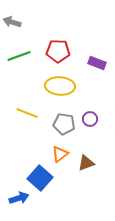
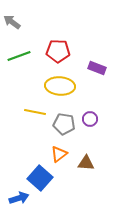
gray arrow: rotated 18 degrees clockwise
purple rectangle: moved 5 px down
yellow line: moved 8 px right, 1 px up; rotated 10 degrees counterclockwise
orange triangle: moved 1 px left
brown triangle: rotated 24 degrees clockwise
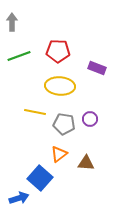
gray arrow: rotated 54 degrees clockwise
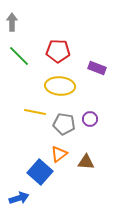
green line: rotated 65 degrees clockwise
brown triangle: moved 1 px up
blue square: moved 6 px up
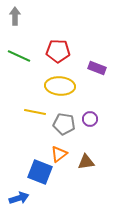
gray arrow: moved 3 px right, 6 px up
green line: rotated 20 degrees counterclockwise
brown triangle: rotated 12 degrees counterclockwise
blue square: rotated 20 degrees counterclockwise
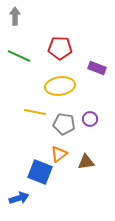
red pentagon: moved 2 px right, 3 px up
yellow ellipse: rotated 12 degrees counterclockwise
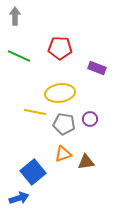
yellow ellipse: moved 7 px down
orange triangle: moved 4 px right; rotated 18 degrees clockwise
blue square: moved 7 px left; rotated 30 degrees clockwise
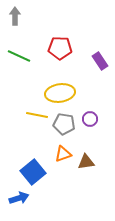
purple rectangle: moved 3 px right, 7 px up; rotated 36 degrees clockwise
yellow line: moved 2 px right, 3 px down
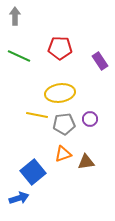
gray pentagon: rotated 15 degrees counterclockwise
